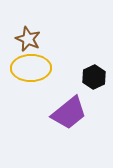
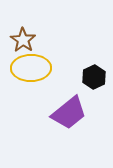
brown star: moved 5 px left, 1 px down; rotated 10 degrees clockwise
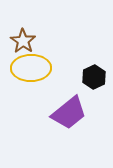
brown star: moved 1 px down
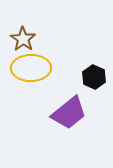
brown star: moved 2 px up
black hexagon: rotated 10 degrees counterclockwise
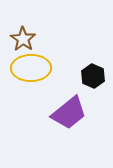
black hexagon: moved 1 px left, 1 px up
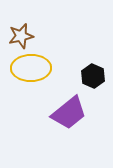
brown star: moved 2 px left, 3 px up; rotated 25 degrees clockwise
